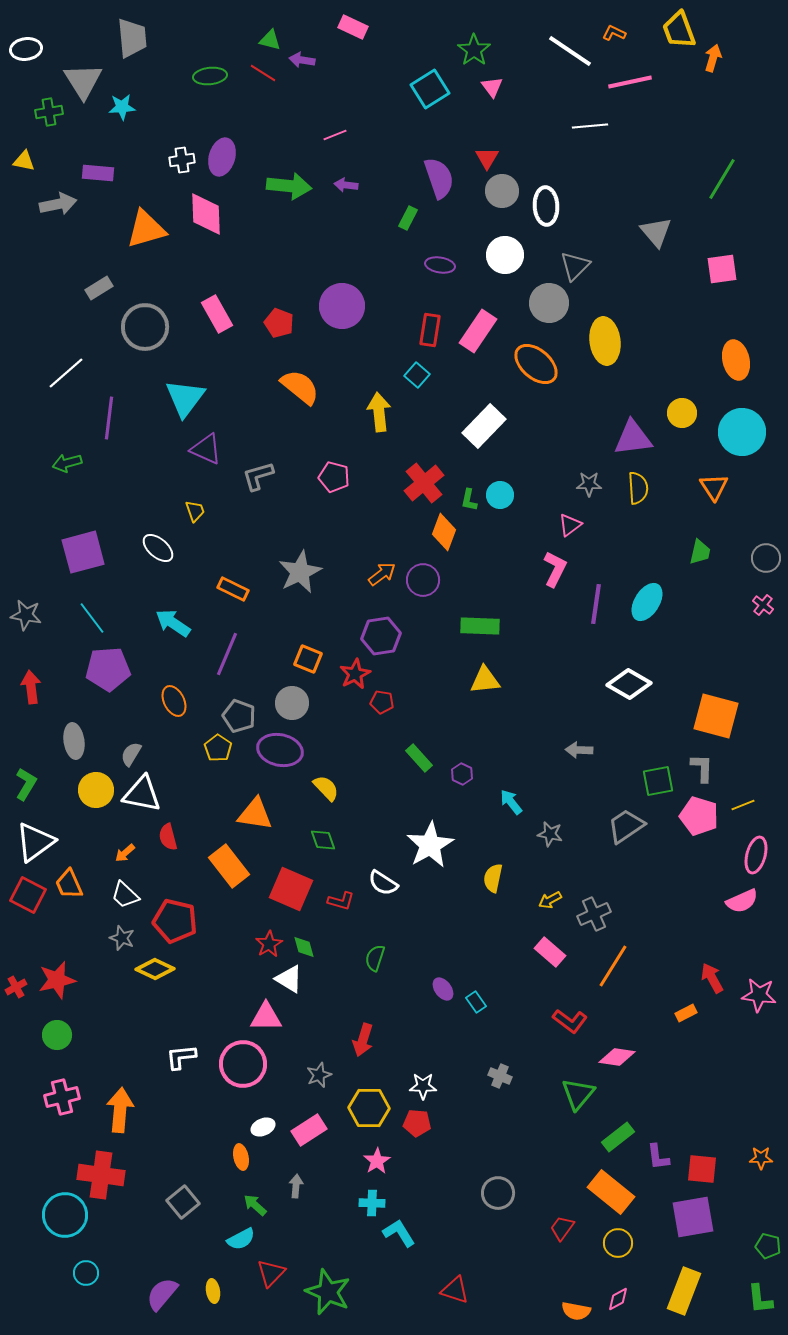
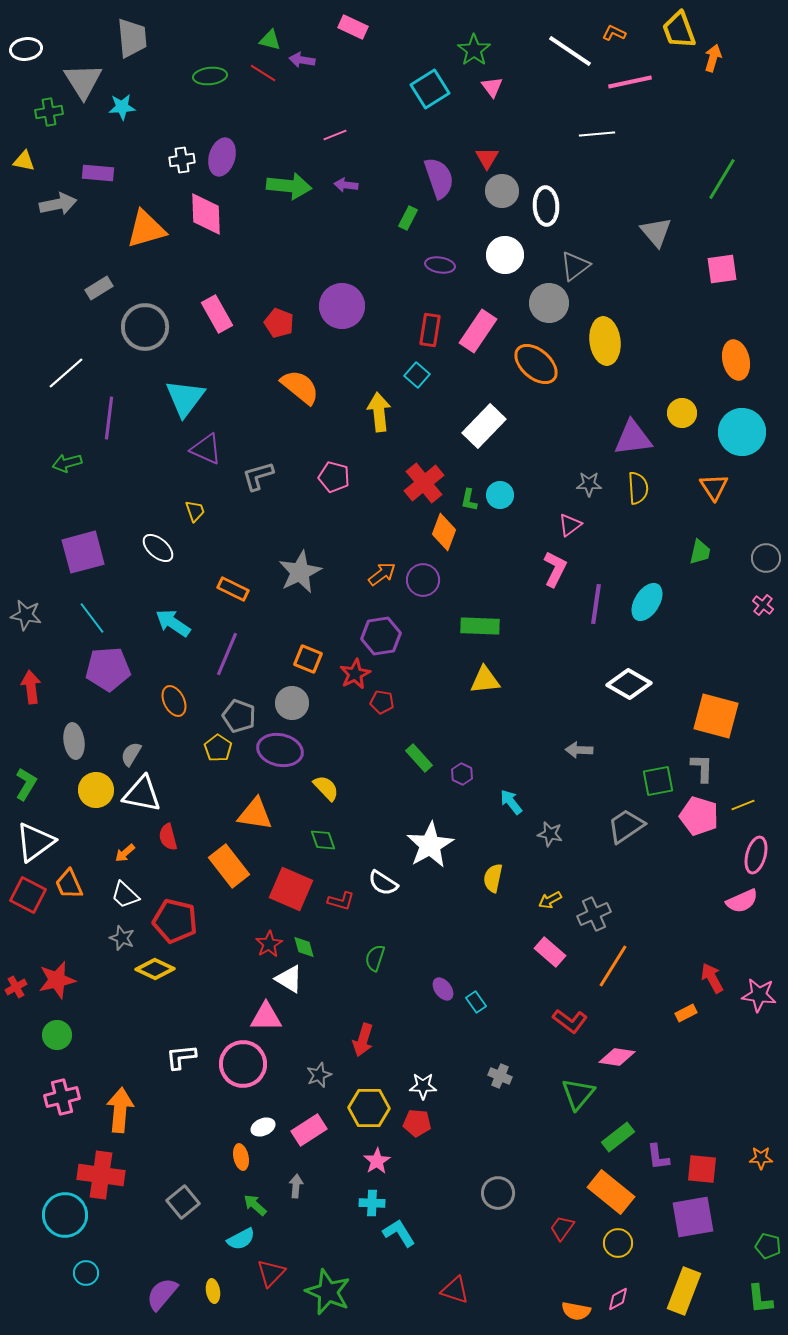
white line at (590, 126): moved 7 px right, 8 px down
gray triangle at (575, 266): rotated 8 degrees clockwise
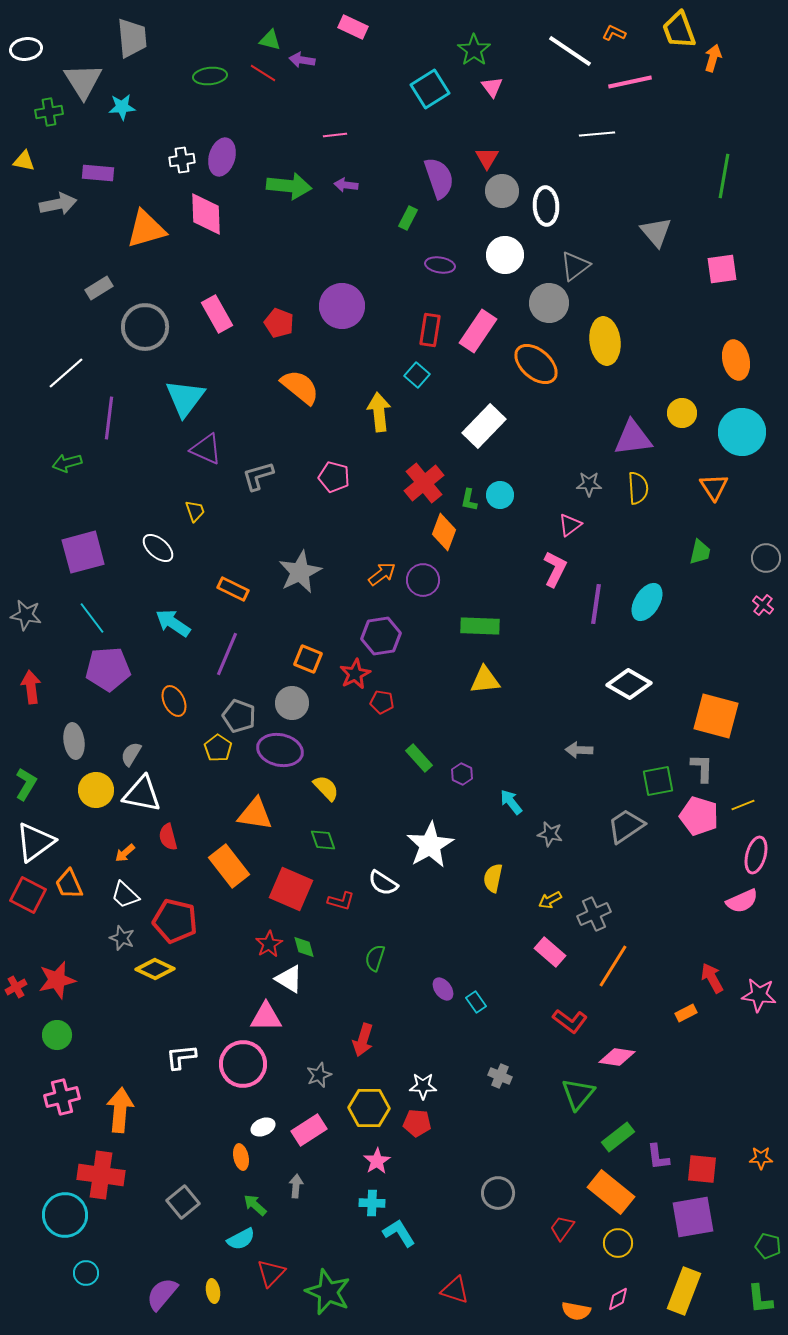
pink line at (335, 135): rotated 15 degrees clockwise
green line at (722, 179): moved 2 px right, 3 px up; rotated 21 degrees counterclockwise
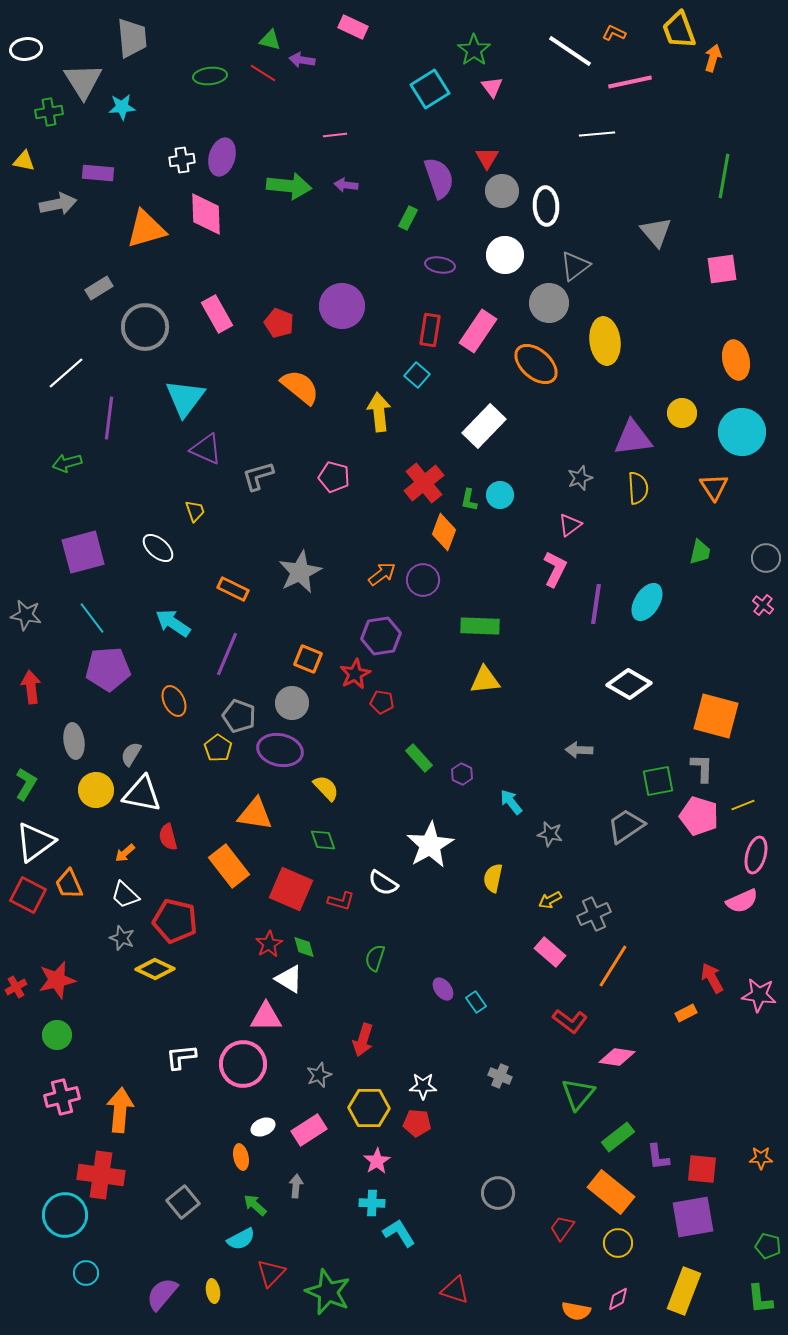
gray star at (589, 484): moved 9 px left, 6 px up; rotated 20 degrees counterclockwise
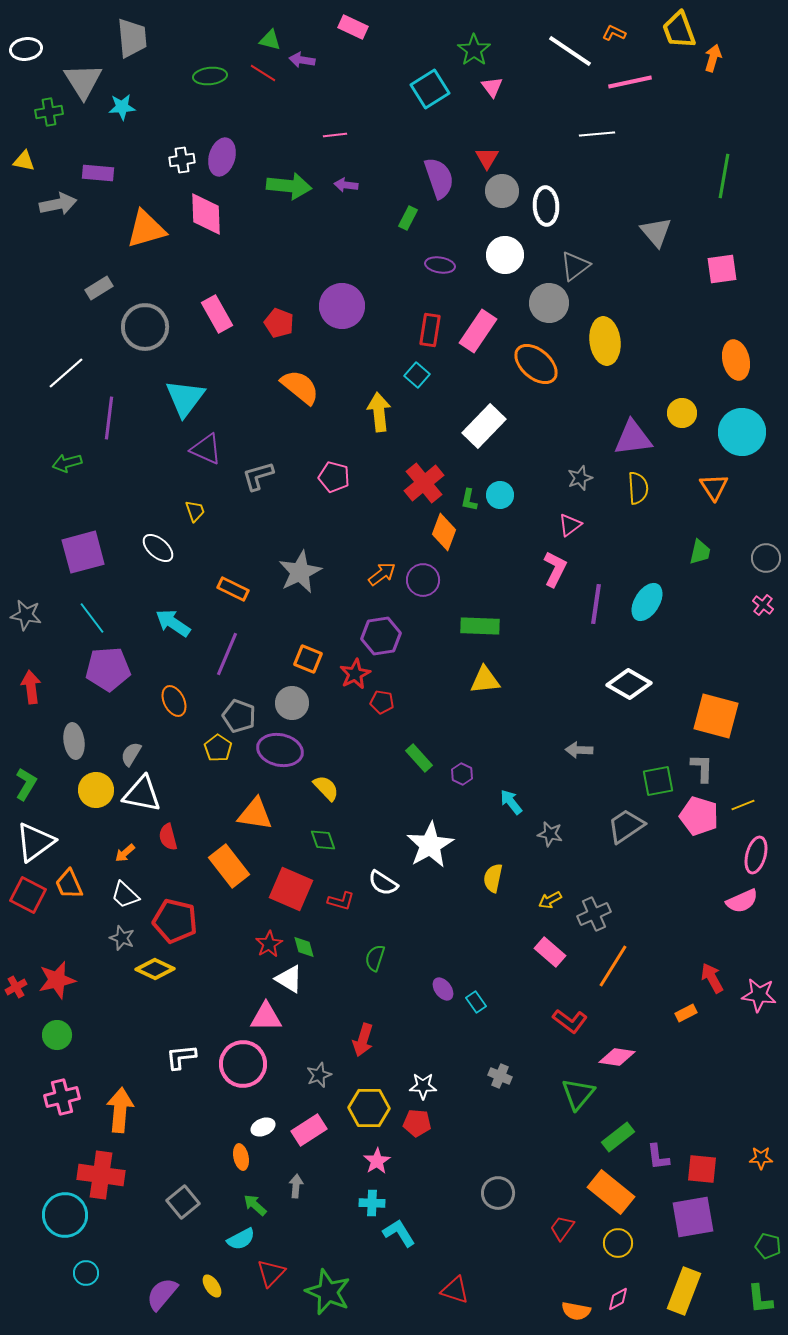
yellow ellipse at (213, 1291): moved 1 px left, 5 px up; rotated 25 degrees counterclockwise
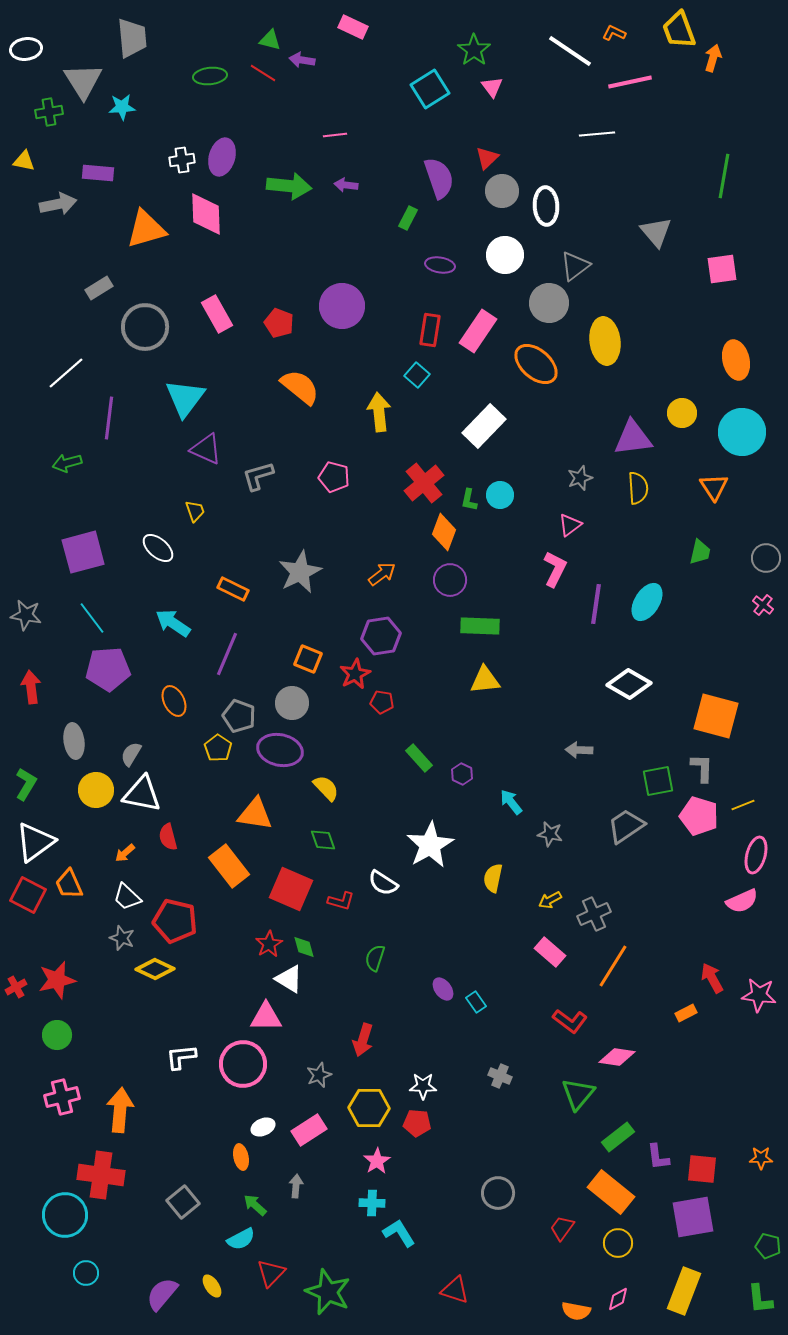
red triangle at (487, 158): rotated 15 degrees clockwise
purple circle at (423, 580): moved 27 px right
white trapezoid at (125, 895): moved 2 px right, 2 px down
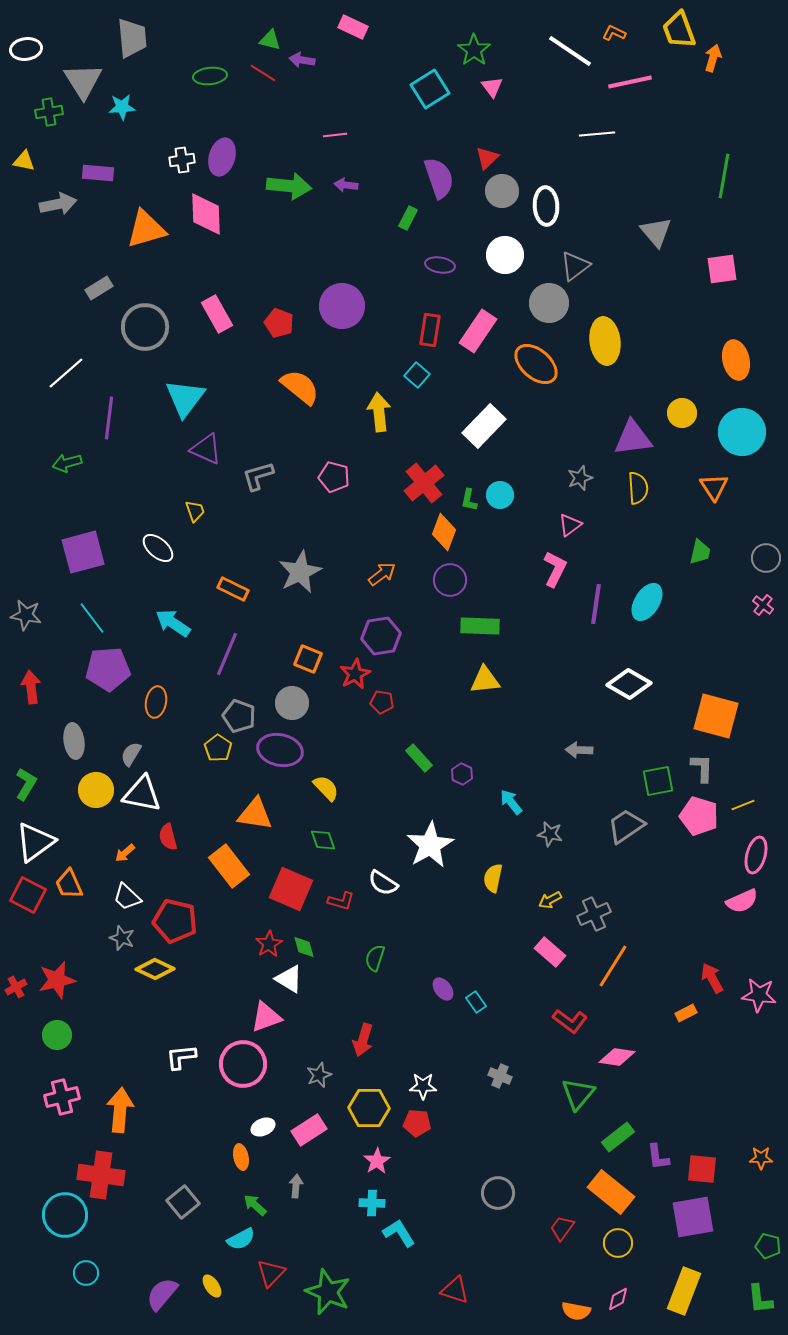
orange ellipse at (174, 701): moved 18 px left, 1 px down; rotated 36 degrees clockwise
pink triangle at (266, 1017): rotated 20 degrees counterclockwise
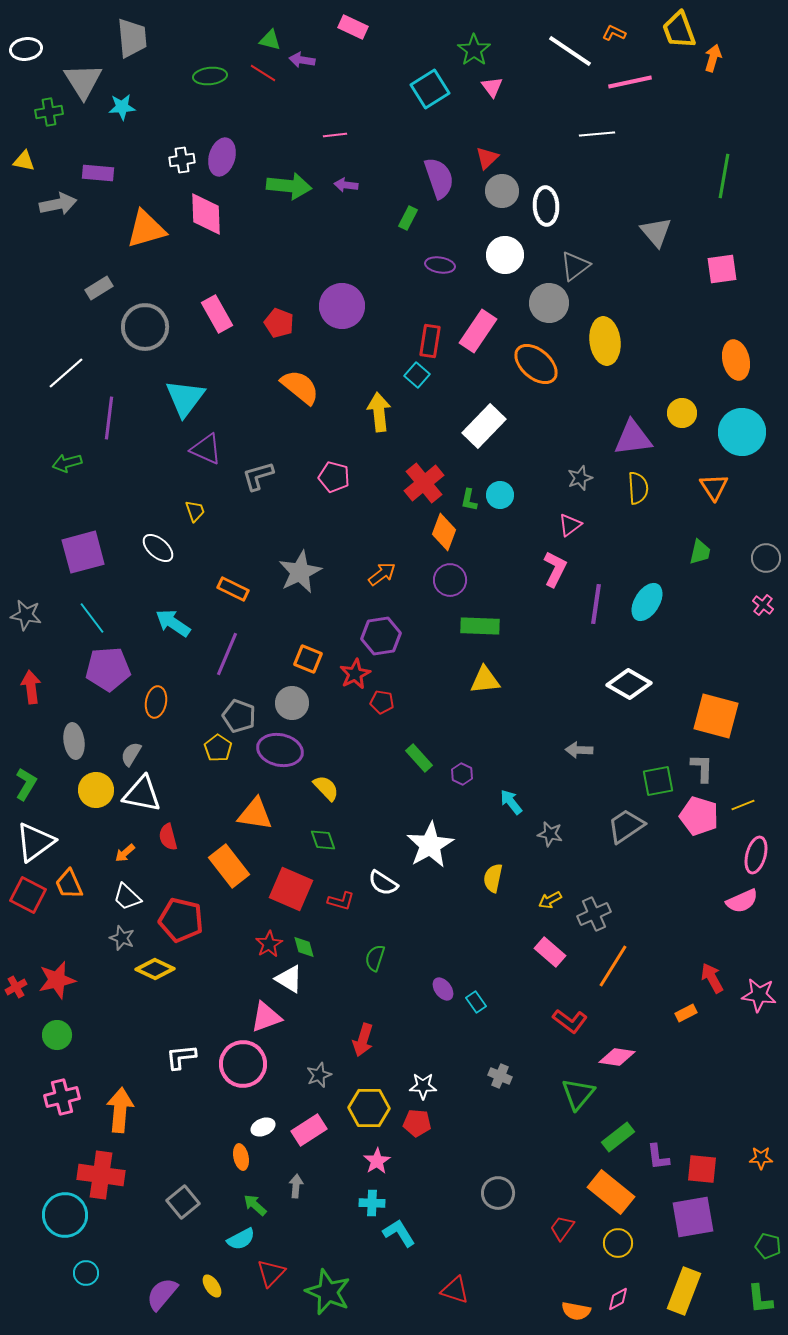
red rectangle at (430, 330): moved 11 px down
red pentagon at (175, 921): moved 6 px right, 1 px up
